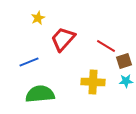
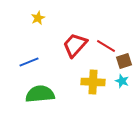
red trapezoid: moved 12 px right, 6 px down
cyan star: moved 4 px left; rotated 24 degrees clockwise
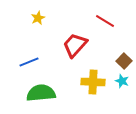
red line: moved 1 px left, 25 px up
brown square: rotated 28 degrees counterclockwise
green semicircle: moved 1 px right, 1 px up
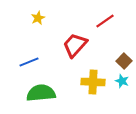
red line: rotated 66 degrees counterclockwise
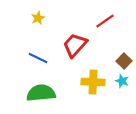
blue line: moved 9 px right, 4 px up; rotated 48 degrees clockwise
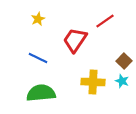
yellow star: moved 1 px down
red trapezoid: moved 5 px up; rotated 8 degrees counterclockwise
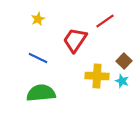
yellow cross: moved 4 px right, 6 px up
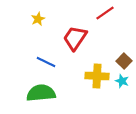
red line: moved 8 px up
red trapezoid: moved 2 px up
blue line: moved 8 px right, 4 px down
